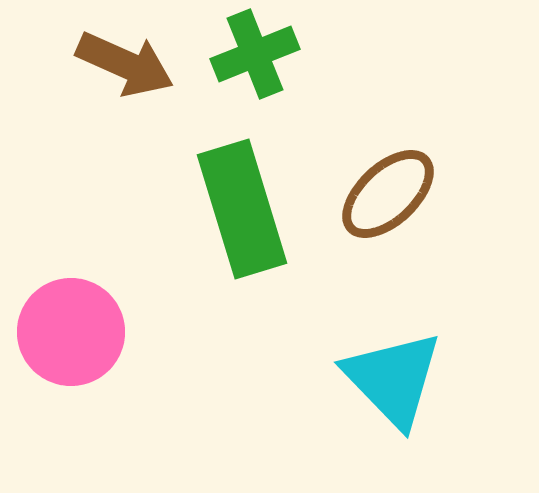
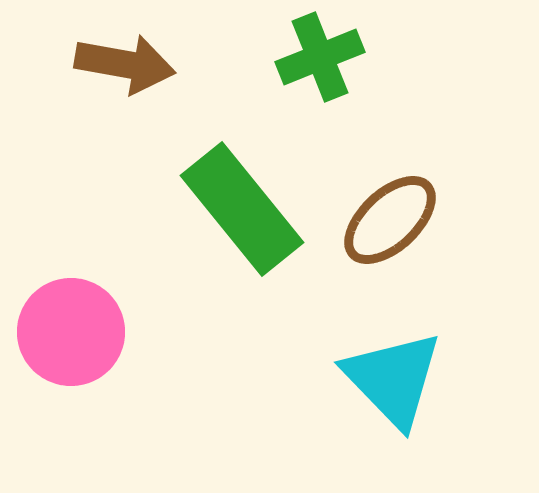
green cross: moved 65 px right, 3 px down
brown arrow: rotated 14 degrees counterclockwise
brown ellipse: moved 2 px right, 26 px down
green rectangle: rotated 22 degrees counterclockwise
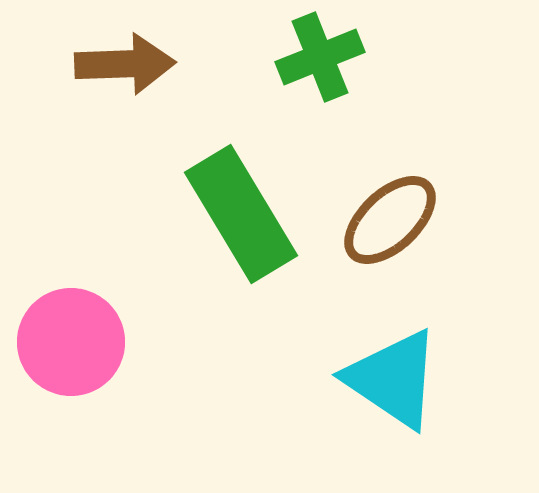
brown arrow: rotated 12 degrees counterclockwise
green rectangle: moved 1 px left, 5 px down; rotated 8 degrees clockwise
pink circle: moved 10 px down
cyan triangle: rotated 12 degrees counterclockwise
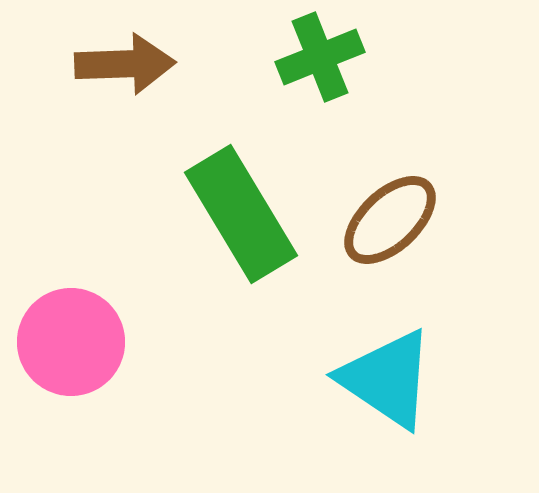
cyan triangle: moved 6 px left
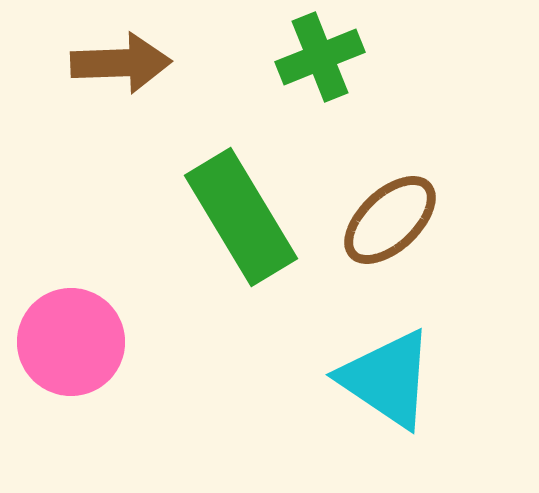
brown arrow: moved 4 px left, 1 px up
green rectangle: moved 3 px down
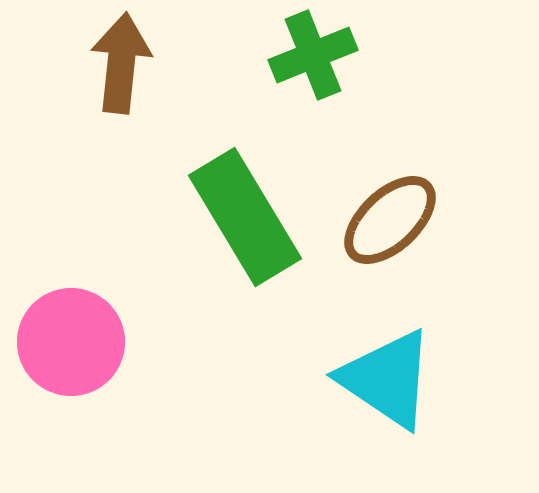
green cross: moved 7 px left, 2 px up
brown arrow: rotated 82 degrees counterclockwise
green rectangle: moved 4 px right
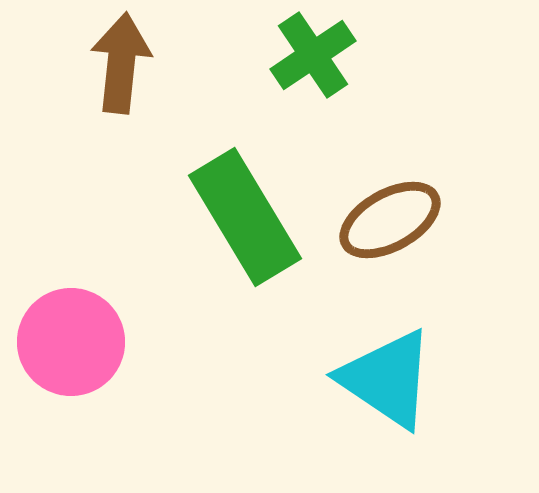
green cross: rotated 12 degrees counterclockwise
brown ellipse: rotated 14 degrees clockwise
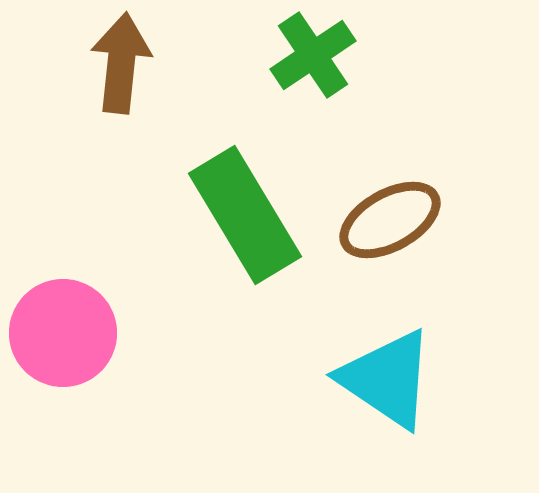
green rectangle: moved 2 px up
pink circle: moved 8 px left, 9 px up
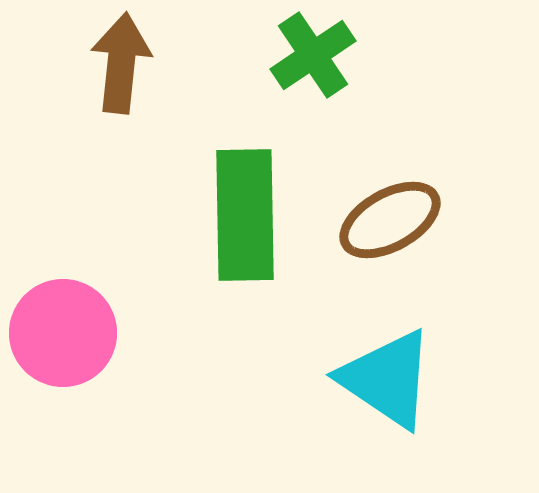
green rectangle: rotated 30 degrees clockwise
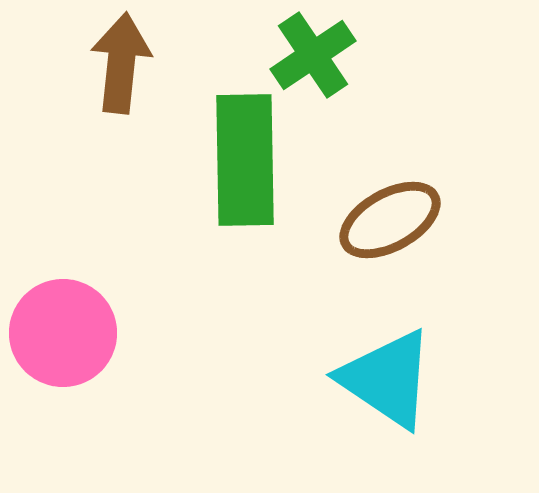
green rectangle: moved 55 px up
